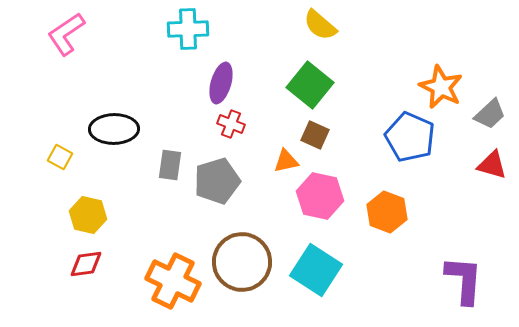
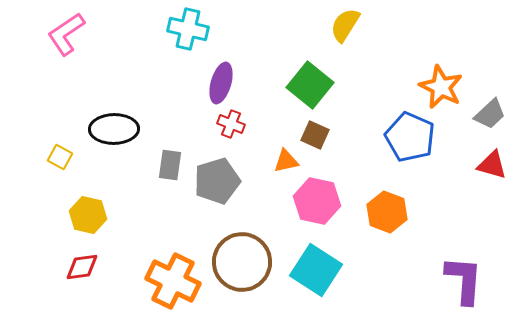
yellow semicircle: moved 25 px right; rotated 81 degrees clockwise
cyan cross: rotated 15 degrees clockwise
pink hexagon: moved 3 px left, 5 px down
red diamond: moved 4 px left, 3 px down
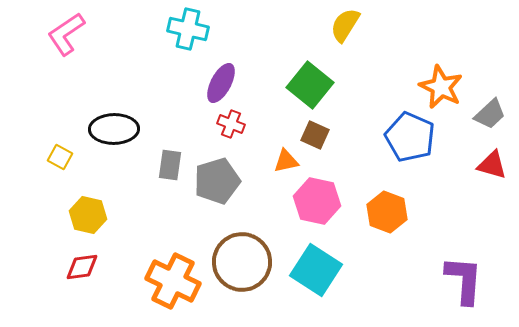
purple ellipse: rotated 12 degrees clockwise
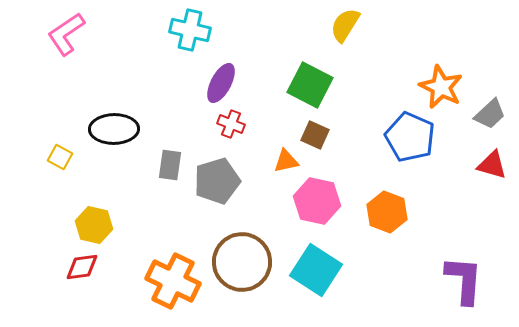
cyan cross: moved 2 px right, 1 px down
green square: rotated 12 degrees counterclockwise
yellow hexagon: moved 6 px right, 10 px down
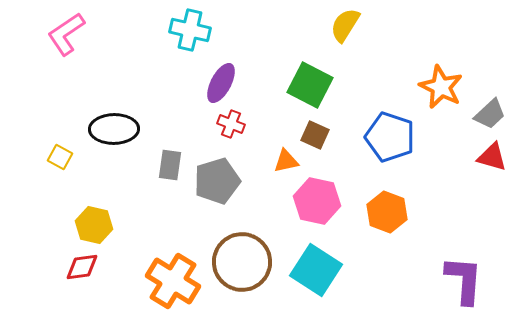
blue pentagon: moved 20 px left; rotated 6 degrees counterclockwise
red triangle: moved 8 px up
orange cross: rotated 6 degrees clockwise
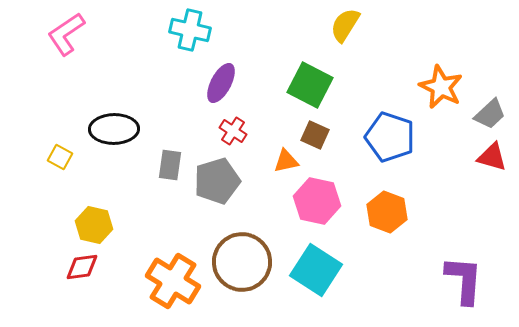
red cross: moved 2 px right, 7 px down; rotated 12 degrees clockwise
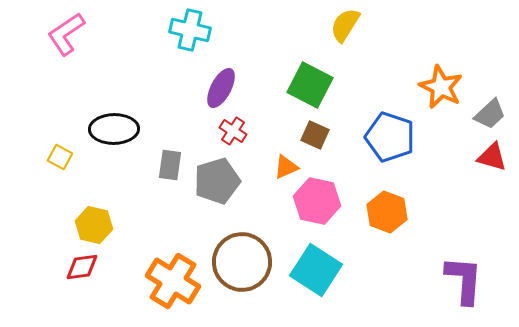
purple ellipse: moved 5 px down
orange triangle: moved 6 px down; rotated 12 degrees counterclockwise
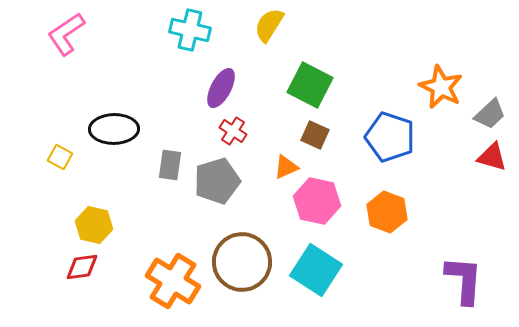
yellow semicircle: moved 76 px left
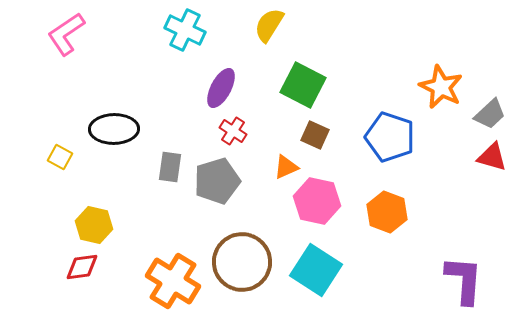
cyan cross: moved 5 px left; rotated 12 degrees clockwise
green square: moved 7 px left
gray rectangle: moved 2 px down
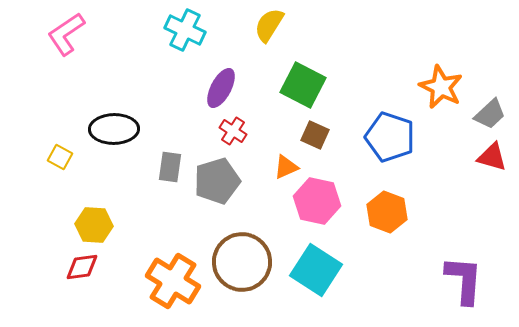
yellow hexagon: rotated 9 degrees counterclockwise
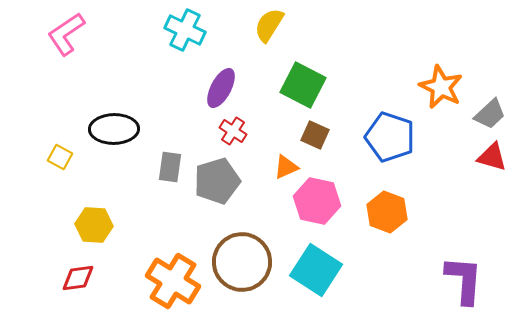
red diamond: moved 4 px left, 11 px down
